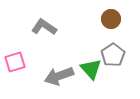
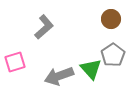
gray L-shape: rotated 105 degrees clockwise
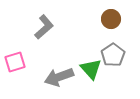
gray arrow: moved 1 px down
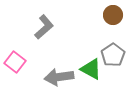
brown circle: moved 2 px right, 4 px up
pink square: rotated 35 degrees counterclockwise
green triangle: rotated 20 degrees counterclockwise
gray arrow: rotated 12 degrees clockwise
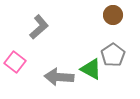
gray L-shape: moved 5 px left
gray arrow: rotated 12 degrees clockwise
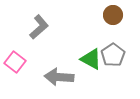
green triangle: moved 10 px up
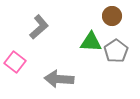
brown circle: moved 1 px left, 1 px down
gray pentagon: moved 3 px right, 4 px up
green triangle: moved 17 px up; rotated 25 degrees counterclockwise
gray arrow: moved 2 px down
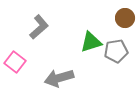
brown circle: moved 13 px right, 2 px down
green triangle: rotated 20 degrees counterclockwise
gray pentagon: rotated 25 degrees clockwise
gray arrow: moved 1 px up; rotated 20 degrees counterclockwise
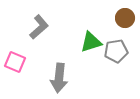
pink square: rotated 15 degrees counterclockwise
gray arrow: rotated 68 degrees counterclockwise
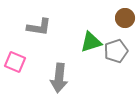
gray L-shape: rotated 50 degrees clockwise
gray pentagon: rotated 10 degrees counterclockwise
